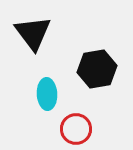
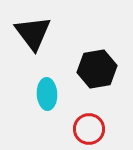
red circle: moved 13 px right
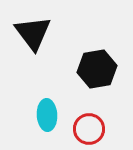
cyan ellipse: moved 21 px down
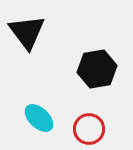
black triangle: moved 6 px left, 1 px up
cyan ellipse: moved 8 px left, 3 px down; rotated 44 degrees counterclockwise
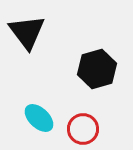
black hexagon: rotated 6 degrees counterclockwise
red circle: moved 6 px left
